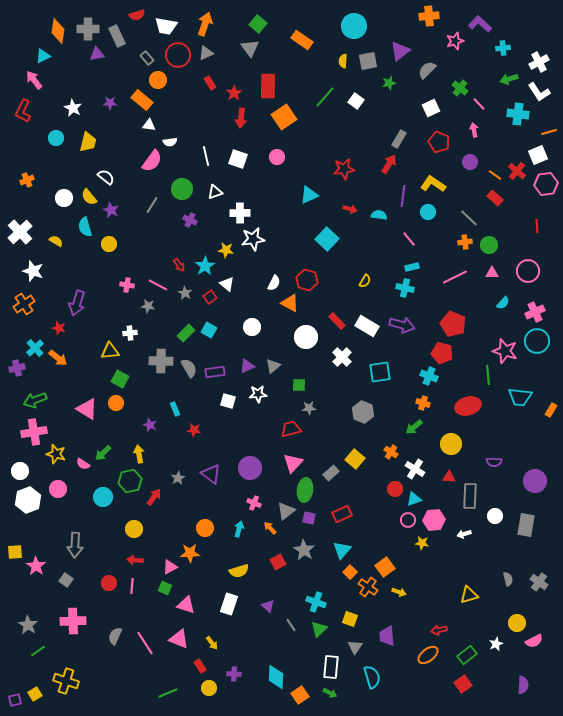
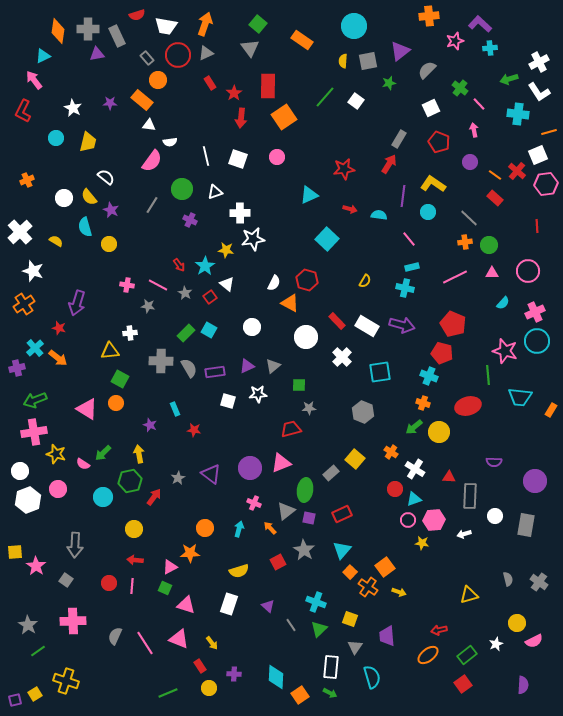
cyan cross at (503, 48): moved 13 px left
yellow circle at (451, 444): moved 12 px left, 12 px up
pink triangle at (293, 463): moved 12 px left; rotated 25 degrees clockwise
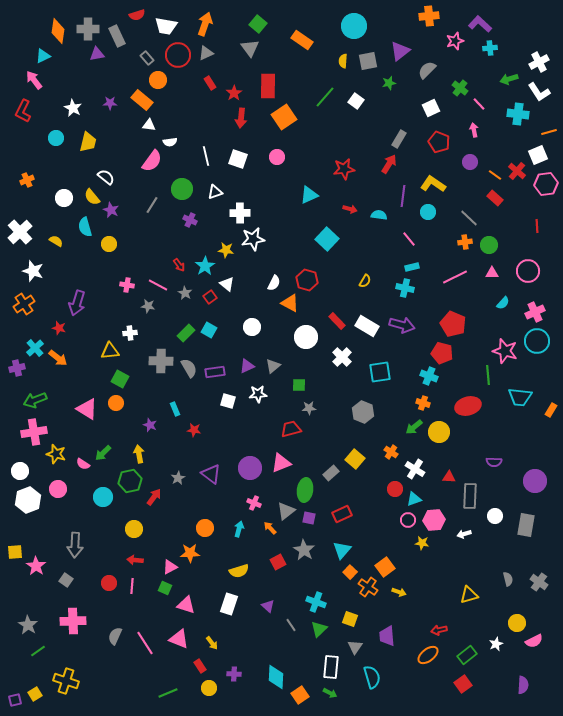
yellow semicircle at (89, 197): moved 3 px right
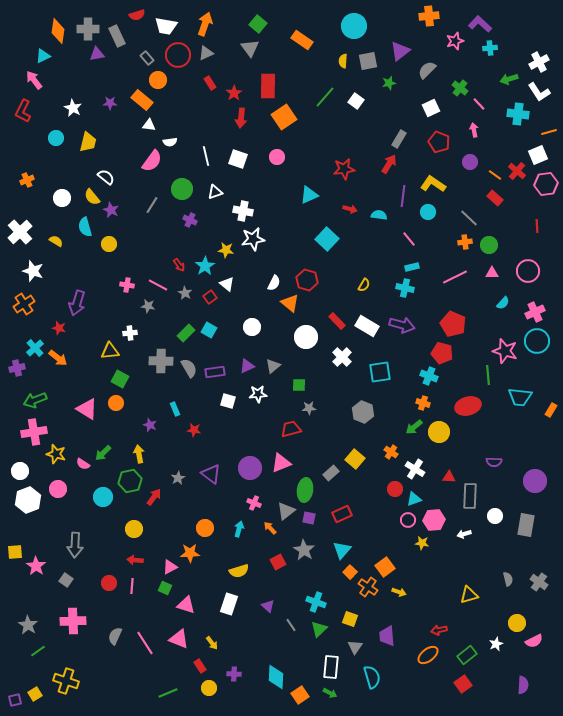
white circle at (64, 198): moved 2 px left
white cross at (240, 213): moved 3 px right, 2 px up; rotated 12 degrees clockwise
yellow semicircle at (365, 281): moved 1 px left, 4 px down
orange triangle at (290, 303): rotated 12 degrees clockwise
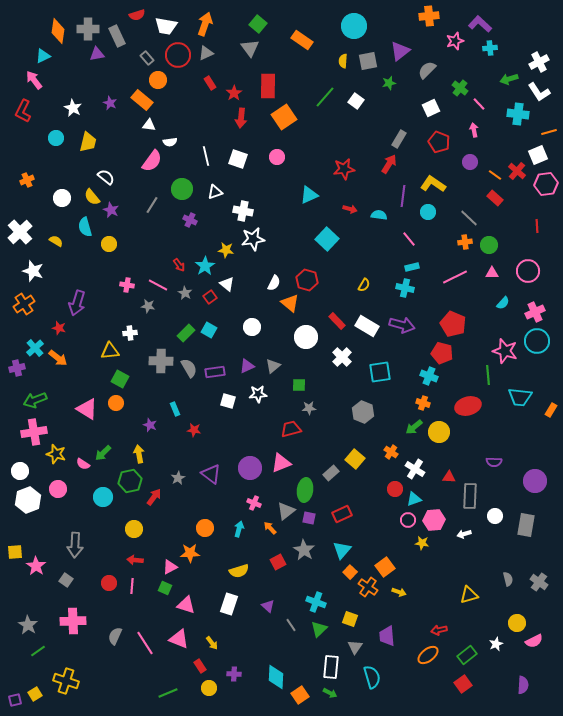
purple star at (110, 103): rotated 24 degrees clockwise
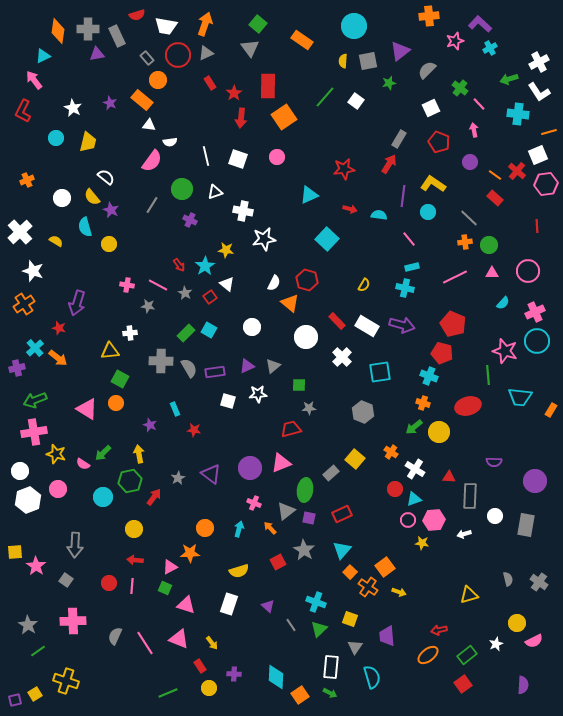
cyan cross at (490, 48): rotated 24 degrees counterclockwise
white star at (253, 239): moved 11 px right
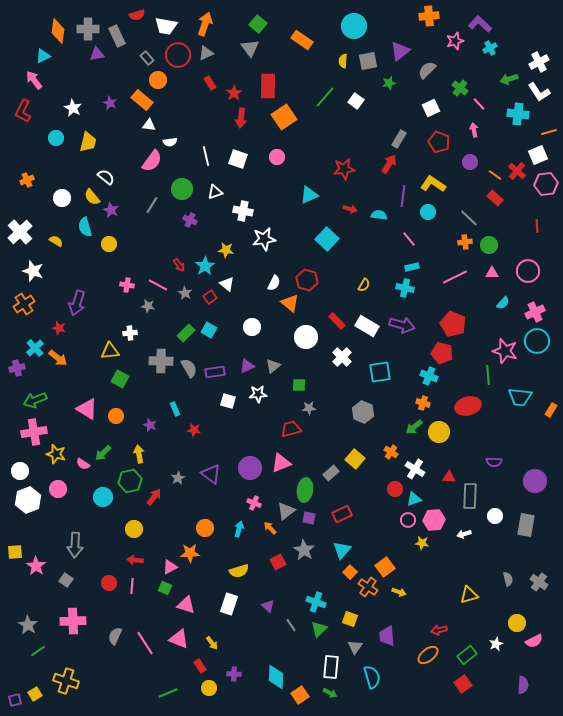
orange circle at (116, 403): moved 13 px down
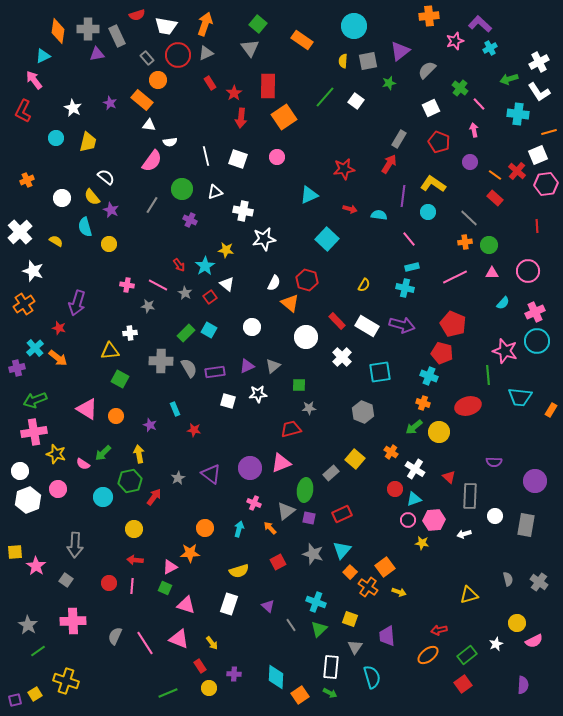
red triangle at (449, 477): rotated 40 degrees clockwise
gray star at (304, 550): moved 9 px right, 4 px down; rotated 15 degrees counterclockwise
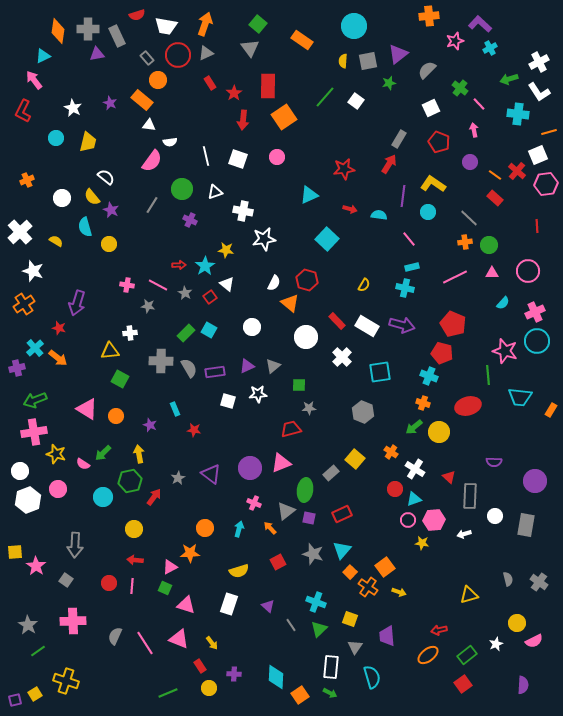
purple triangle at (400, 51): moved 2 px left, 3 px down
red arrow at (241, 118): moved 2 px right, 2 px down
red arrow at (179, 265): rotated 56 degrees counterclockwise
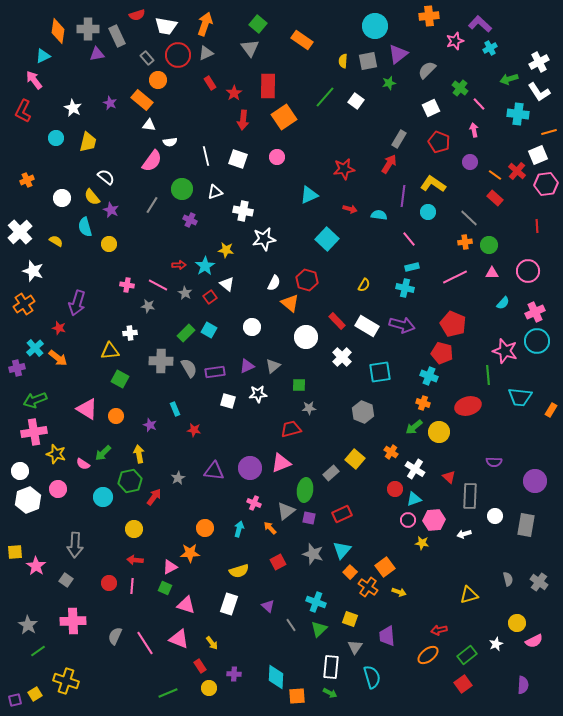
cyan circle at (354, 26): moved 21 px right
purple triangle at (211, 474): moved 3 px right, 3 px up; rotated 30 degrees counterclockwise
orange square at (300, 695): moved 3 px left, 1 px down; rotated 30 degrees clockwise
